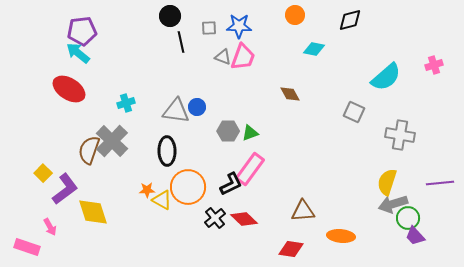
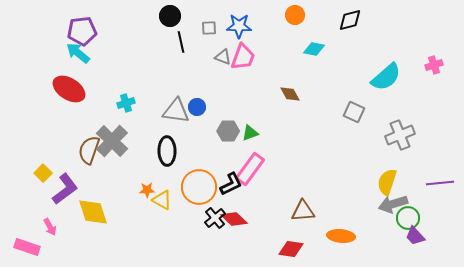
gray cross at (400, 135): rotated 32 degrees counterclockwise
orange circle at (188, 187): moved 11 px right
red diamond at (244, 219): moved 10 px left
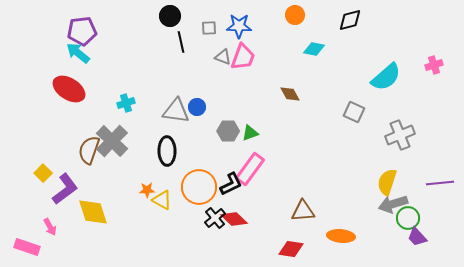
purple trapezoid at (415, 236): moved 2 px right, 1 px down
